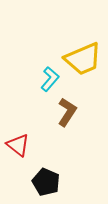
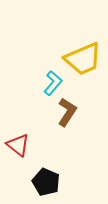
cyan L-shape: moved 3 px right, 4 px down
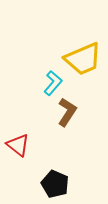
black pentagon: moved 9 px right, 2 px down
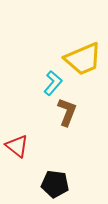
brown L-shape: rotated 12 degrees counterclockwise
red triangle: moved 1 px left, 1 px down
black pentagon: rotated 16 degrees counterclockwise
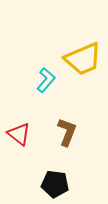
cyan L-shape: moved 7 px left, 3 px up
brown L-shape: moved 20 px down
red triangle: moved 2 px right, 12 px up
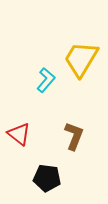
yellow trapezoid: moved 2 px left; rotated 144 degrees clockwise
brown L-shape: moved 7 px right, 4 px down
black pentagon: moved 8 px left, 6 px up
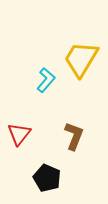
red triangle: rotated 30 degrees clockwise
black pentagon: rotated 16 degrees clockwise
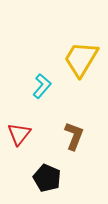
cyan L-shape: moved 4 px left, 6 px down
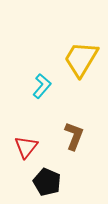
red triangle: moved 7 px right, 13 px down
black pentagon: moved 4 px down
